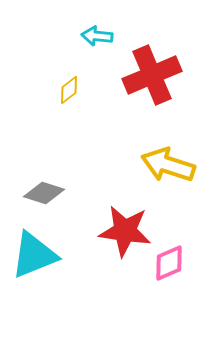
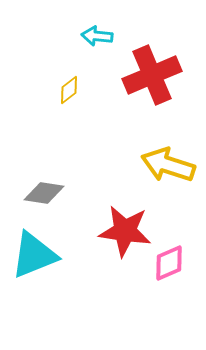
gray diamond: rotated 9 degrees counterclockwise
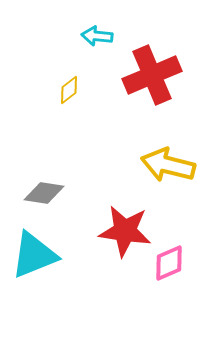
yellow arrow: rotated 4 degrees counterclockwise
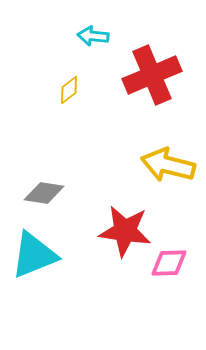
cyan arrow: moved 4 px left
pink diamond: rotated 21 degrees clockwise
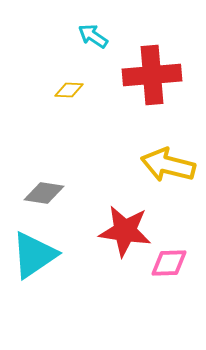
cyan arrow: rotated 28 degrees clockwise
red cross: rotated 18 degrees clockwise
yellow diamond: rotated 40 degrees clockwise
cyan triangle: rotated 12 degrees counterclockwise
